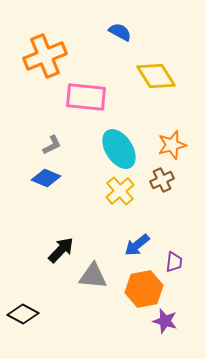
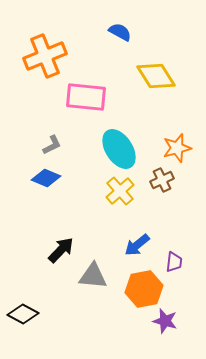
orange star: moved 5 px right, 3 px down
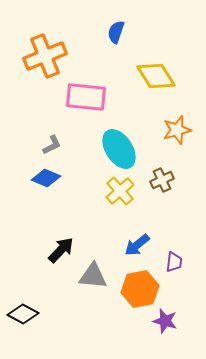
blue semicircle: moved 4 px left; rotated 100 degrees counterclockwise
orange star: moved 18 px up
orange hexagon: moved 4 px left
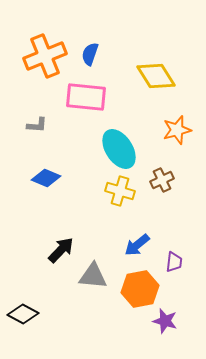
blue semicircle: moved 26 px left, 22 px down
gray L-shape: moved 15 px left, 20 px up; rotated 30 degrees clockwise
yellow cross: rotated 32 degrees counterclockwise
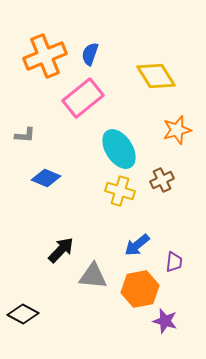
pink rectangle: moved 3 px left, 1 px down; rotated 45 degrees counterclockwise
gray L-shape: moved 12 px left, 10 px down
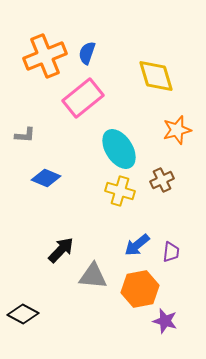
blue semicircle: moved 3 px left, 1 px up
yellow diamond: rotated 15 degrees clockwise
purple trapezoid: moved 3 px left, 10 px up
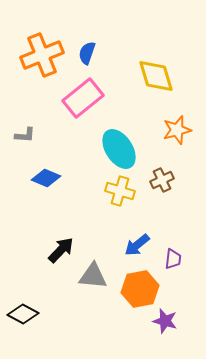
orange cross: moved 3 px left, 1 px up
purple trapezoid: moved 2 px right, 7 px down
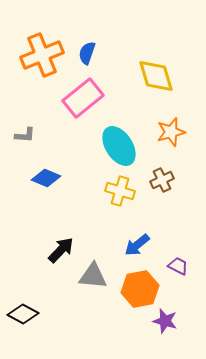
orange star: moved 6 px left, 2 px down
cyan ellipse: moved 3 px up
purple trapezoid: moved 5 px right, 7 px down; rotated 70 degrees counterclockwise
